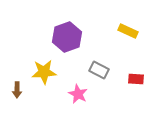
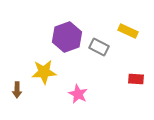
gray rectangle: moved 23 px up
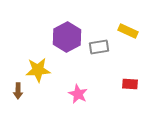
purple hexagon: rotated 8 degrees counterclockwise
gray rectangle: rotated 36 degrees counterclockwise
yellow star: moved 6 px left, 2 px up
red rectangle: moved 6 px left, 5 px down
brown arrow: moved 1 px right, 1 px down
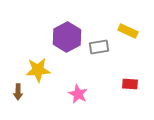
brown arrow: moved 1 px down
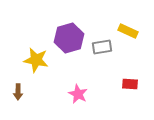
purple hexagon: moved 2 px right, 1 px down; rotated 12 degrees clockwise
gray rectangle: moved 3 px right
yellow star: moved 2 px left, 10 px up; rotated 15 degrees clockwise
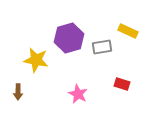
red rectangle: moved 8 px left; rotated 14 degrees clockwise
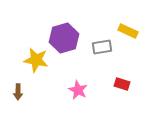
purple hexagon: moved 5 px left
pink star: moved 4 px up
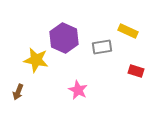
purple hexagon: rotated 20 degrees counterclockwise
red rectangle: moved 14 px right, 13 px up
brown arrow: rotated 21 degrees clockwise
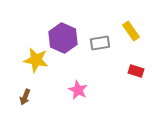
yellow rectangle: moved 3 px right; rotated 30 degrees clockwise
purple hexagon: moved 1 px left
gray rectangle: moved 2 px left, 4 px up
brown arrow: moved 7 px right, 5 px down
